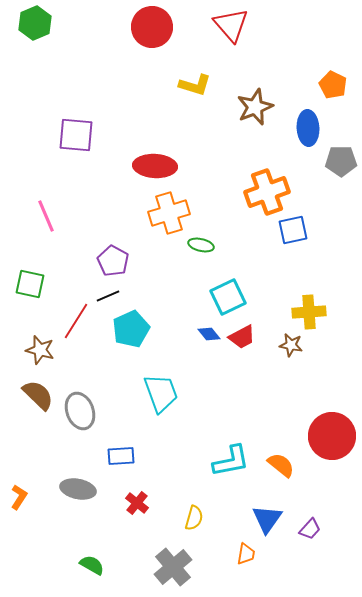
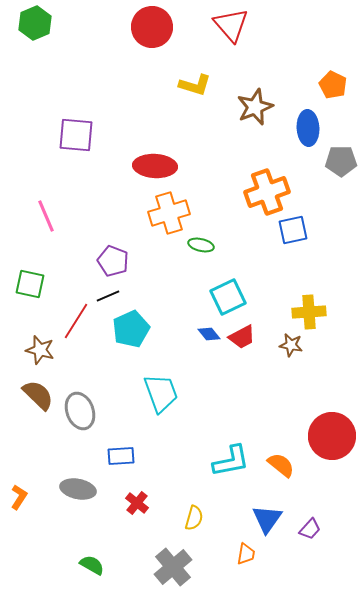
purple pentagon at (113, 261): rotated 8 degrees counterclockwise
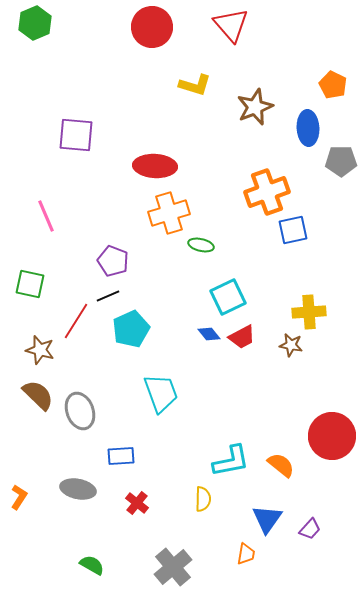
yellow semicircle at (194, 518): moved 9 px right, 19 px up; rotated 15 degrees counterclockwise
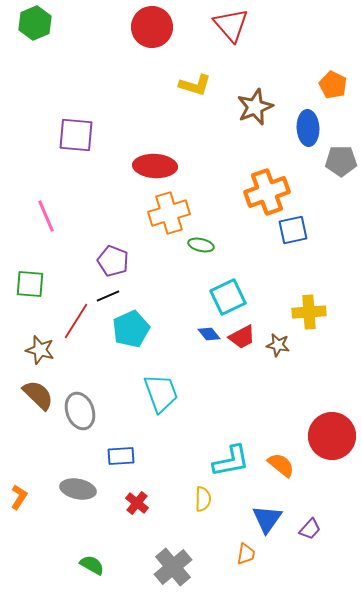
green square at (30, 284): rotated 8 degrees counterclockwise
brown star at (291, 345): moved 13 px left
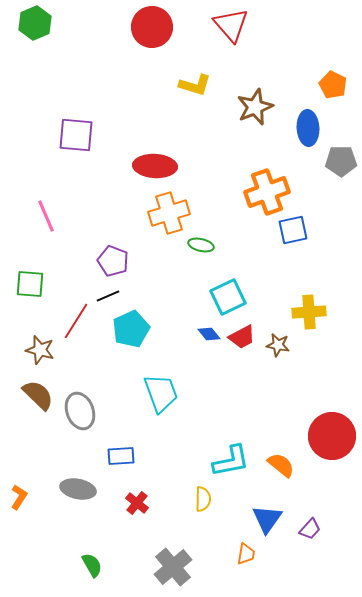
green semicircle at (92, 565): rotated 30 degrees clockwise
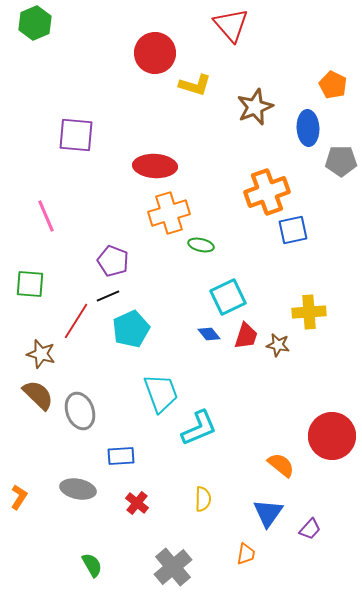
red circle at (152, 27): moved 3 px right, 26 px down
red trapezoid at (242, 337): moved 4 px right, 1 px up; rotated 44 degrees counterclockwise
brown star at (40, 350): moved 1 px right, 4 px down
cyan L-shape at (231, 461): moved 32 px left, 33 px up; rotated 12 degrees counterclockwise
blue triangle at (267, 519): moved 1 px right, 6 px up
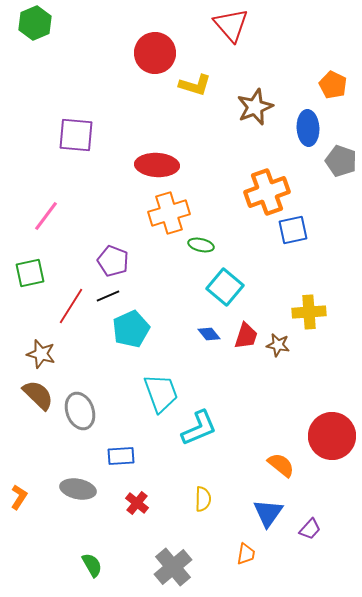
gray pentagon at (341, 161): rotated 20 degrees clockwise
red ellipse at (155, 166): moved 2 px right, 1 px up
pink line at (46, 216): rotated 60 degrees clockwise
green square at (30, 284): moved 11 px up; rotated 16 degrees counterclockwise
cyan square at (228, 297): moved 3 px left, 10 px up; rotated 24 degrees counterclockwise
red line at (76, 321): moved 5 px left, 15 px up
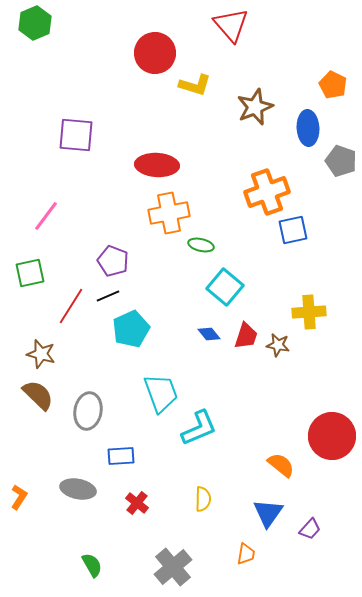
orange cross at (169, 213): rotated 6 degrees clockwise
gray ellipse at (80, 411): moved 8 px right; rotated 30 degrees clockwise
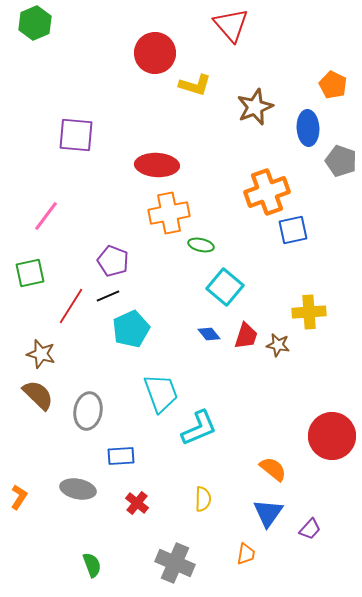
orange semicircle at (281, 465): moved 8 px left, 4 px down
green semicircle at (92, 565): rotated 10 degrees clockwise
gray cross at (173, 567): moved 2 px right, 4 px up; rotated 27 degrees counterclockwise
